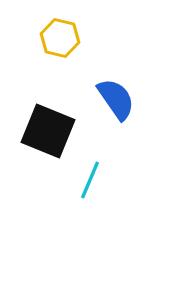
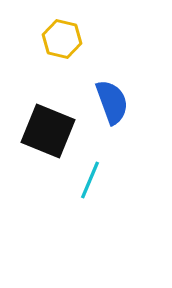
yellow hexagon: moved 2 px right, 1 px down
blue semicircle: moved 4 px left, 3 px down; rotated 15 degrees clockwise
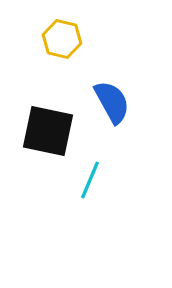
blue semicircle: rotated 9 degrees counterclockwise
black square: rotated 10 degrees counterclockwise
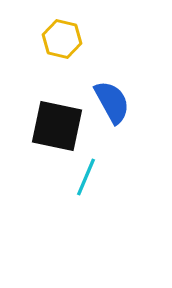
black square: moved 9 px right, 5 px up
cyan line: moved 4 px left, 3 px up
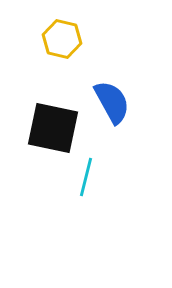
black square: moved 4 px left, 2 px down
cyan line: rotated 9 degrees counterclockwise
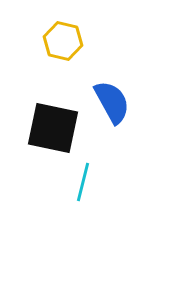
yellow hexagon: moved 1 px right, 2 px down
cyan line: moved 3 px left, 5 px down
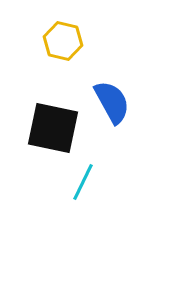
cyan line: rotated 12 degrees clockwise
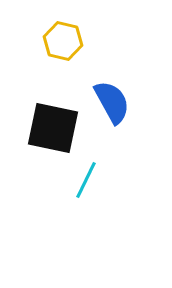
cyan line: moved 3 px right, 2 px up
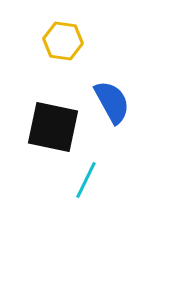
yellow hexagon: rotated 6 degrees counterclockwise
black square: moved 1 px up
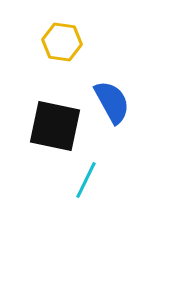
yellow hexagon: moved 1 px left, 1 px down
black square: moved 2 px right, 1 px up
